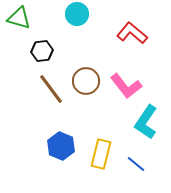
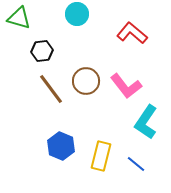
yellow rectangle: moved 2 px down
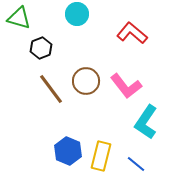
black hexagon: moved 1 px left, 3 px up; rotated 15 degrees counterclockwise
blue hexagon: moved 7 px right, 5 px down
